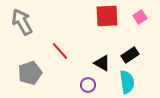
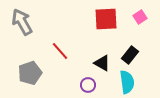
red square: moved 1 px left, 3 px down
black rectangle: rotated 18 degrees counterclockwise
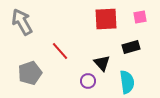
pink square: rotated 24 degrees clockwise
black rectangle: moved 1 px right, 8 px up; rotated 36 degrees clockwise
black triangle: rotated 18 degrees clockwise
purple circle: moved 4 px up
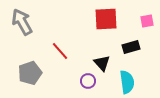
pink square: moved 7 px right, 4 px down
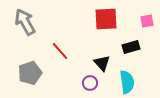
gray arrow: moved 3 px right
purple circle: moved 2 px right, 2 px down
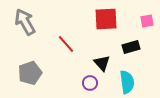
red line: moved 6 px right, 7 px up
